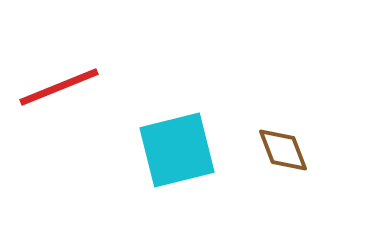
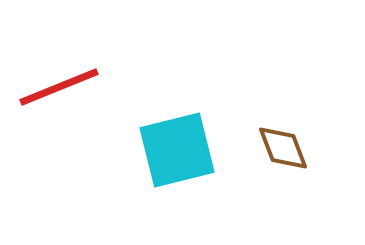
brown diamond: moved 2 px up
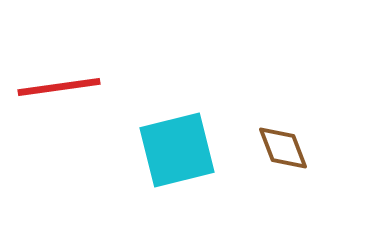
red line: rotated 14 degrees clockwise
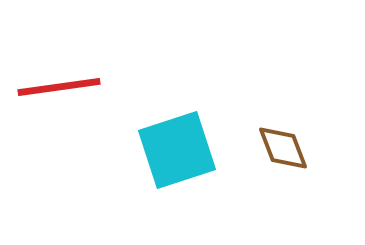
cyan square: rotated 4 degrees counterclockwise
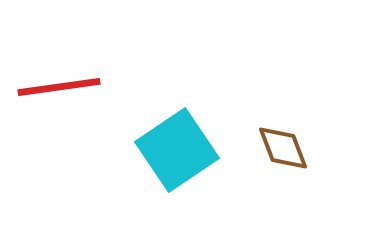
cyan square: rotated 16 degrees counterclockwise
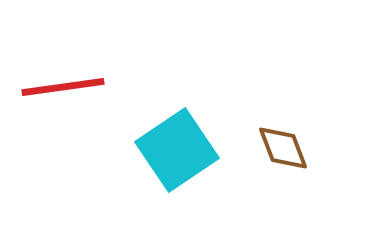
red line: moved 4 px right
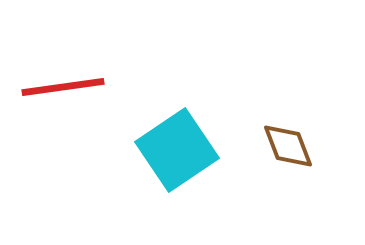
brown diamond: moved 5 px right, 2 px up
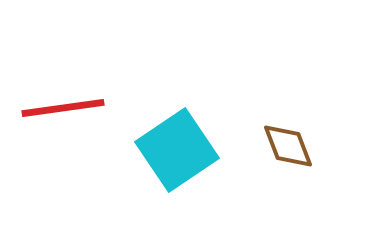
red line: moved 21 px down
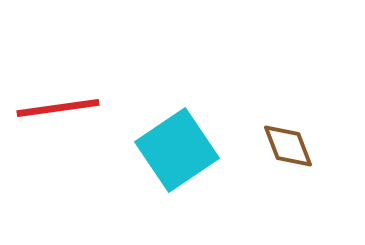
red line: moved 5 px left
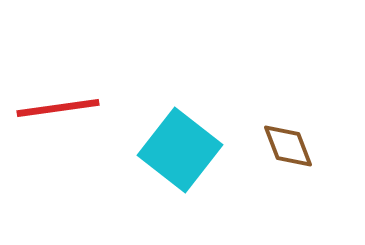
cyan square: moved 3 px right; rotated 18 degrees counterclockwise
